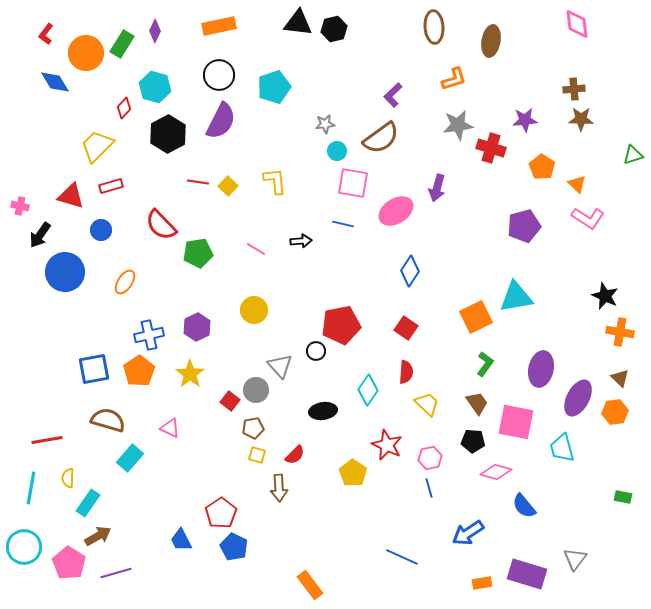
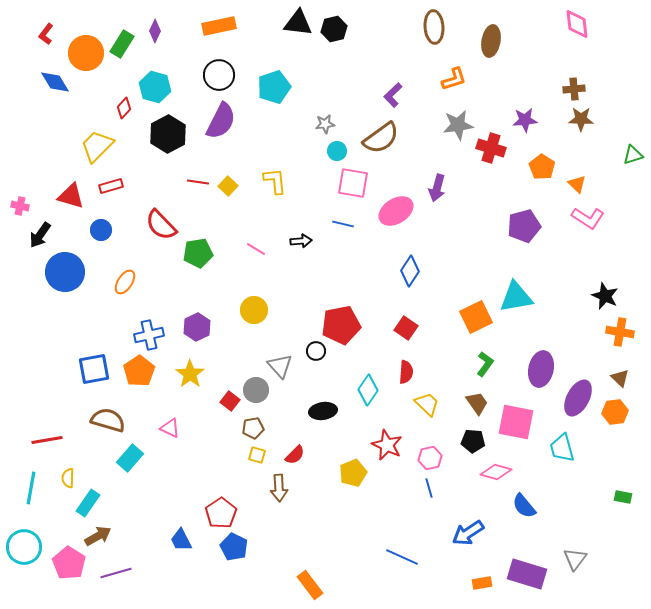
yellow pentagon at (353, 473): rotated 16 degrees clockwise
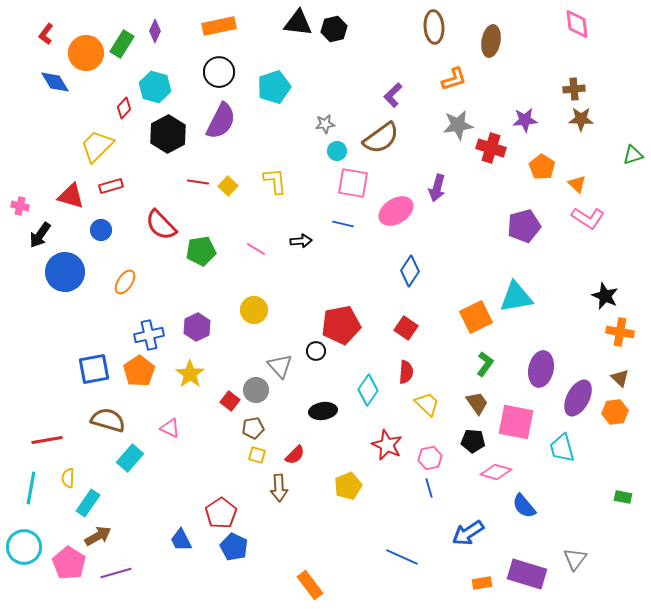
black circle at (219, 75): moved 3 px up
green pentagon at (198, 253): moved 3 px right, 2 px up
yellow pentagon at (353, 473): moved 5 px left, 13 px down
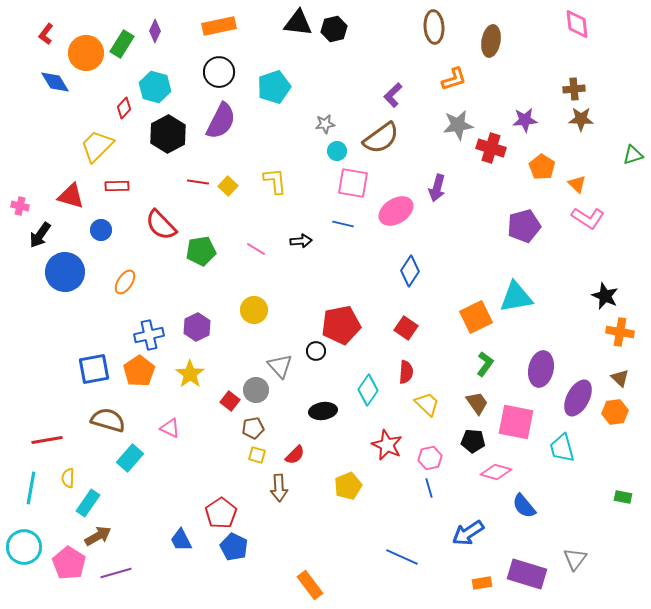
red rectangle at (111, 186): moved 6 px right; rotated 15 degrees clockwise
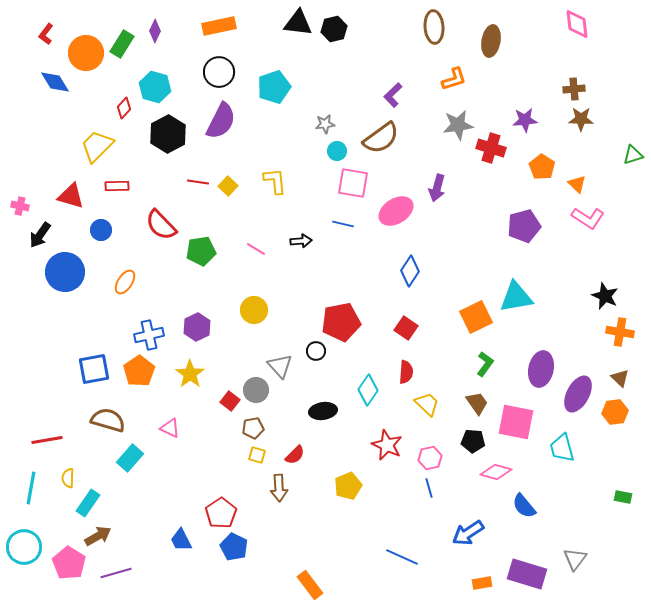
red pentagon at (341, 325): moved 3 px up
purple ellipse at (578, 398): moved 4 px up
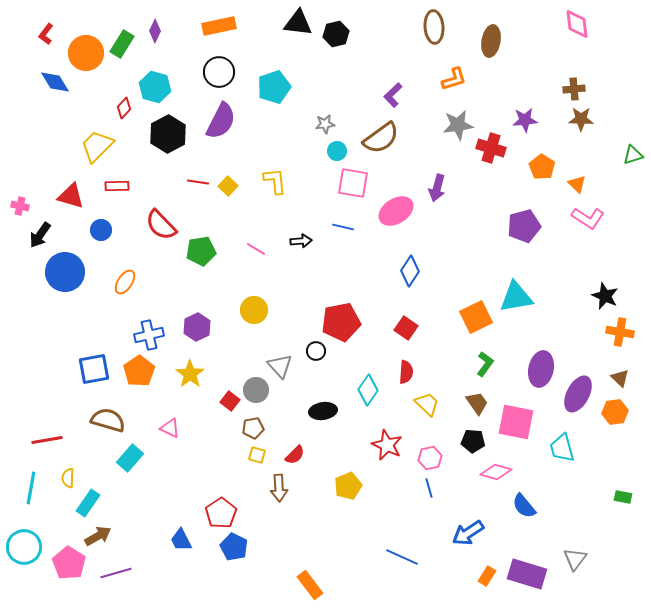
black hexagon at (334, 29): moved 2 px right, 5 px down
blue line at (343, 224): moved 3 px down
orange rectangle at (482, 583): moved 5 px right, 7 px up; rotated 48 degrees counterclockwise
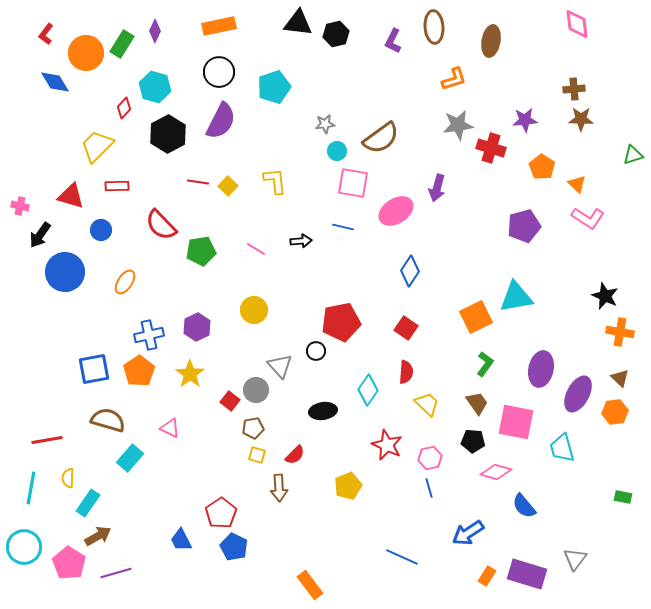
purple L-shape at (393, 95): moved 54 px up; rotated 20 degrees counterclockwise
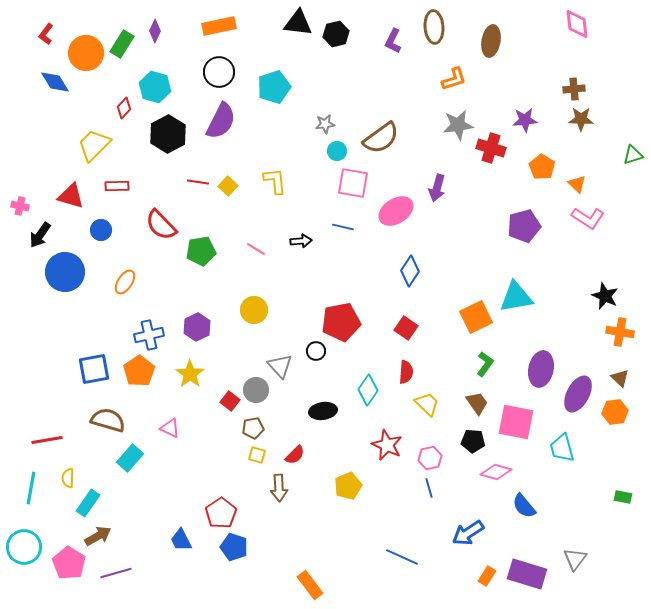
yellow trapezoid at (97, 146): moved 3 px left, 1 px up
blue pentagon at (234, 547): rotated 8 degrees counterclockwise
